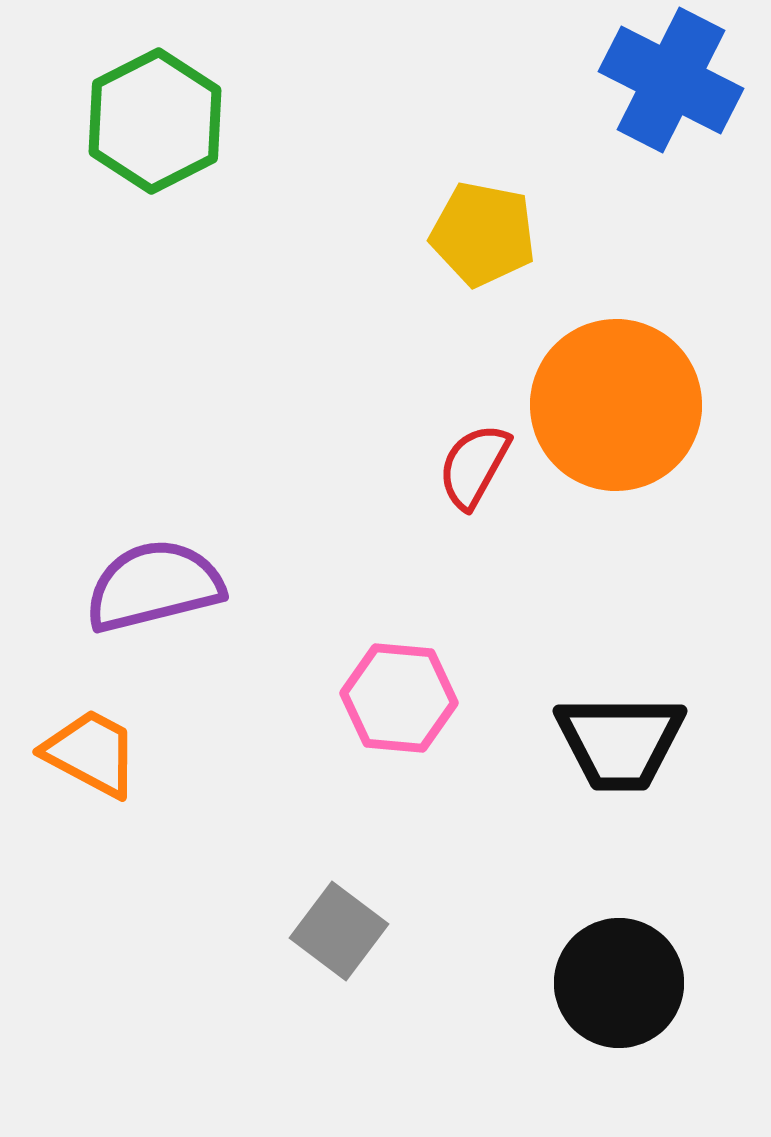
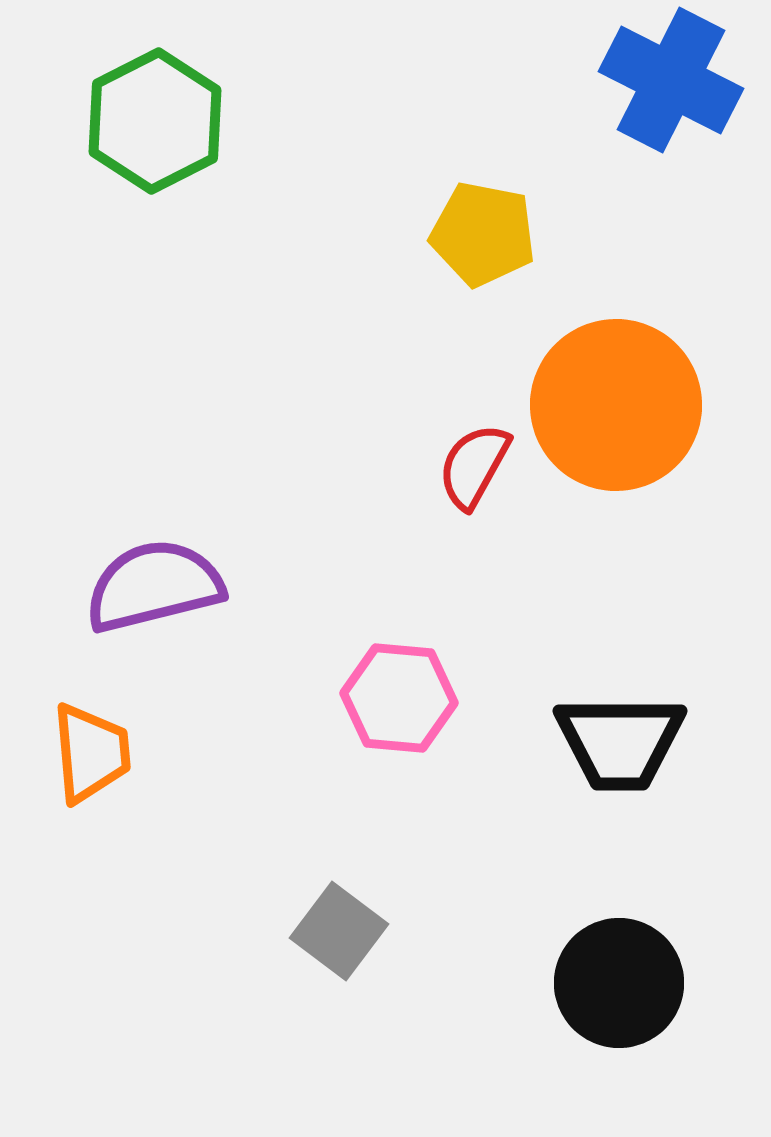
orange trapezoid: rotated 57 degrees clockwise
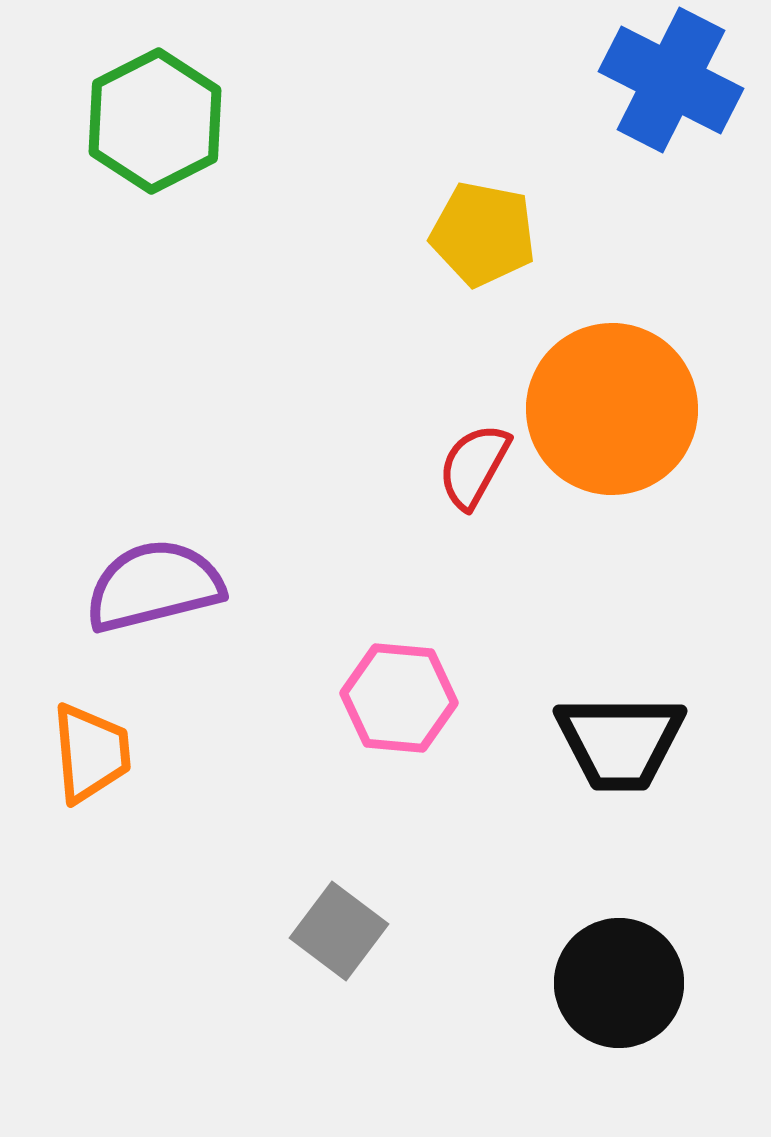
orange circle: moved 4 px left, 4 px down
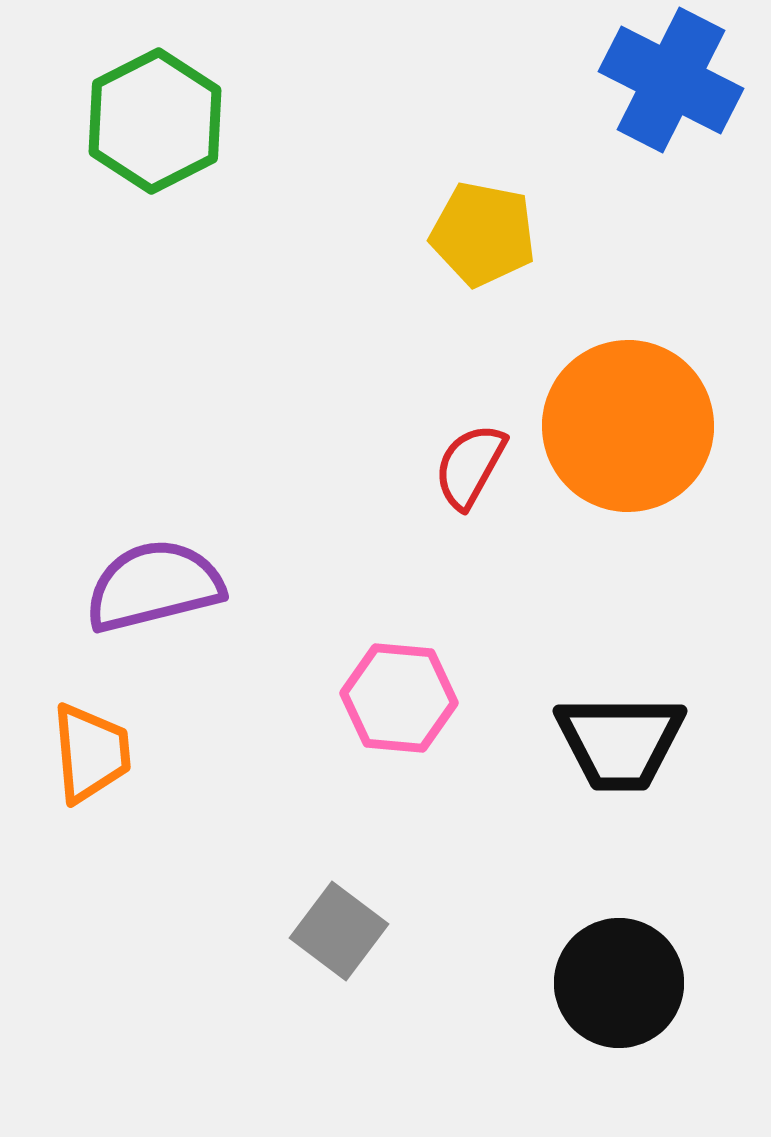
orange circle: moved 16 px right, 17 px down
red semicircle: moved 4 px left
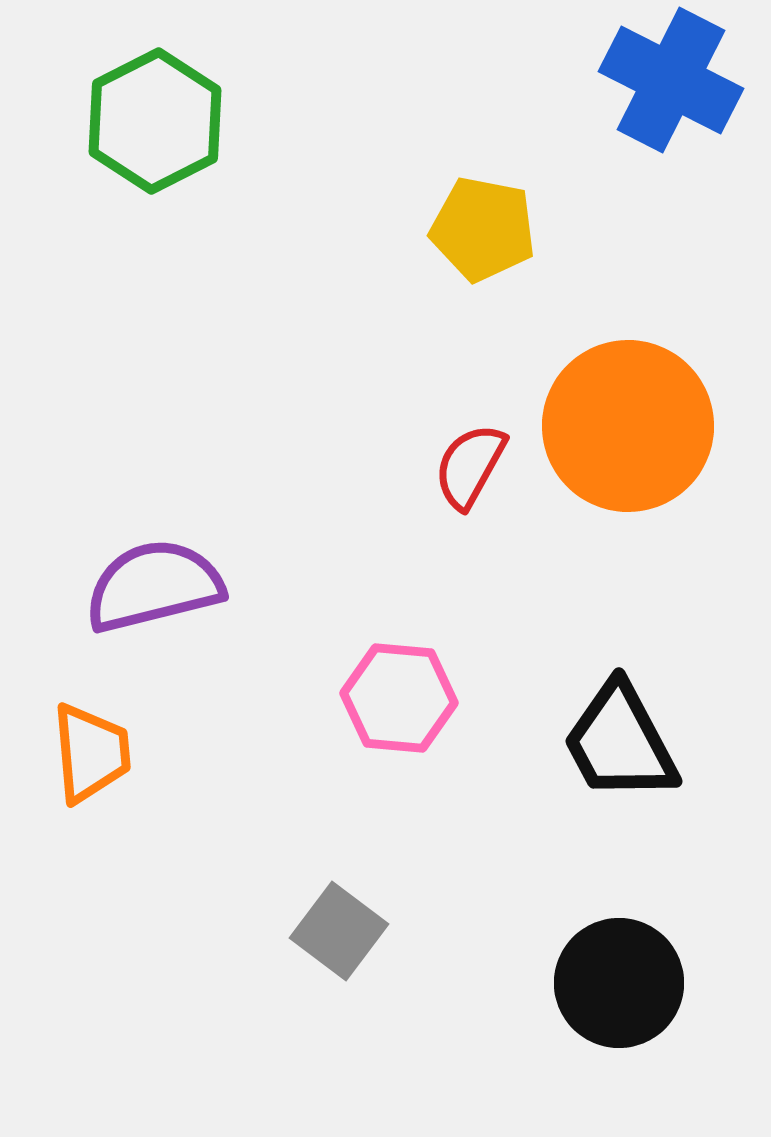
yellow pentagon: moved 5 px up
black trapezoid: rotated 62 degrees clockwise
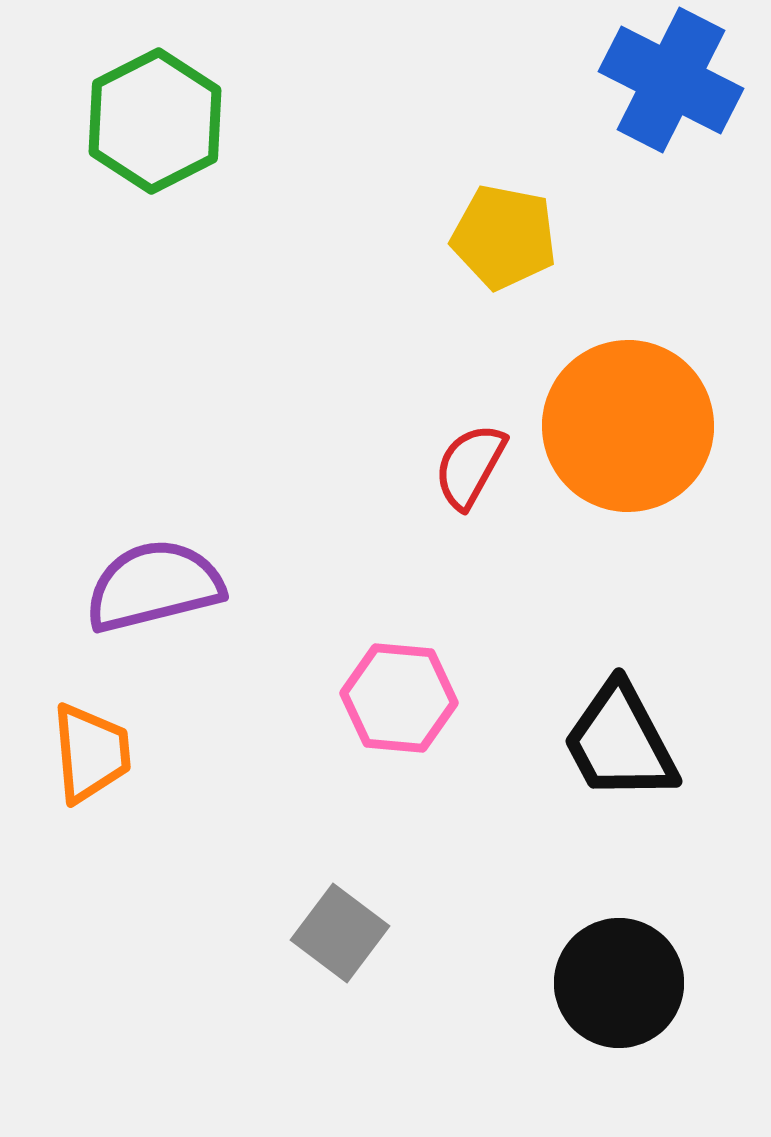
yellow pentagon: moved 21 px right, 8 px down
gray square: moved 1 px right, 2 px down
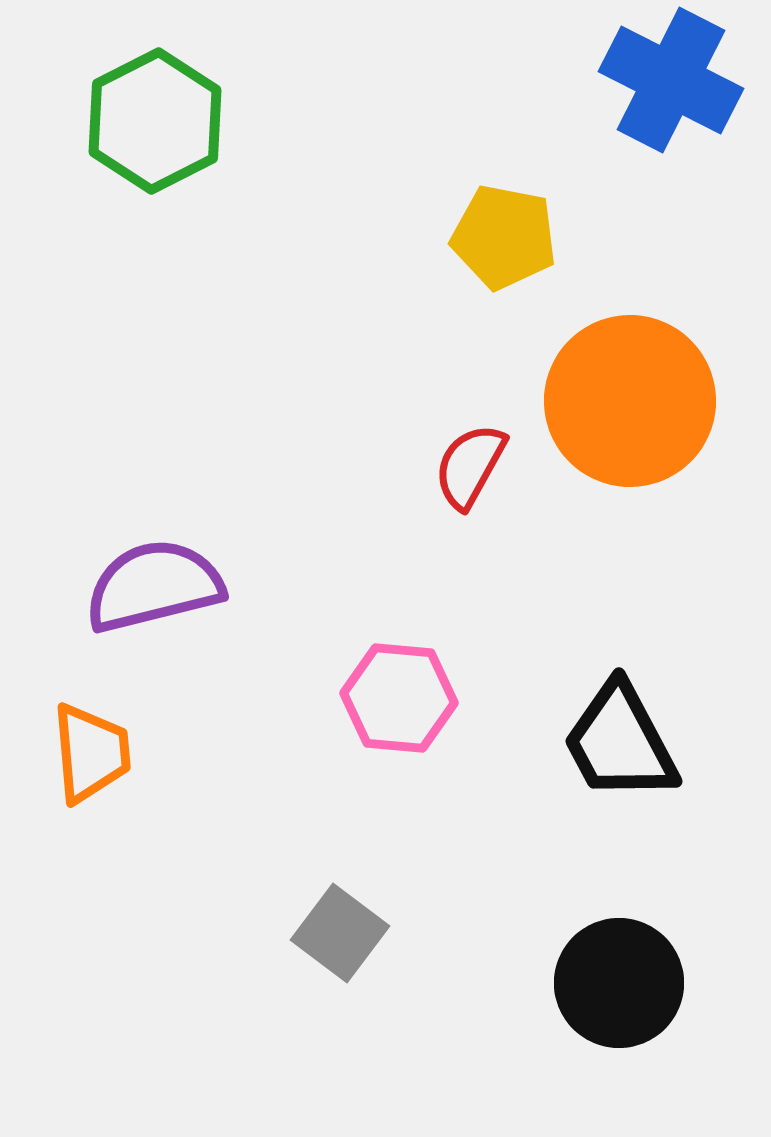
orange circle: moved 2 px right, 25 px up
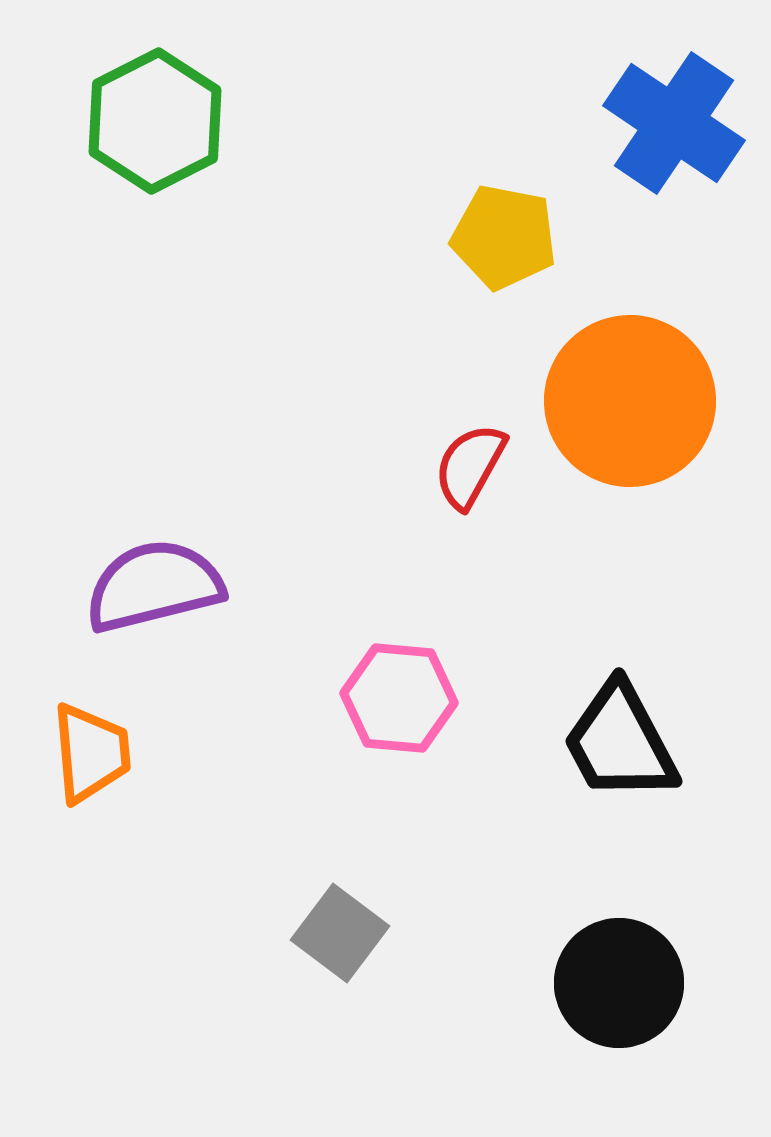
blue cross: moved 3 px right, 43 px down; rotated 7 degrees clockwise
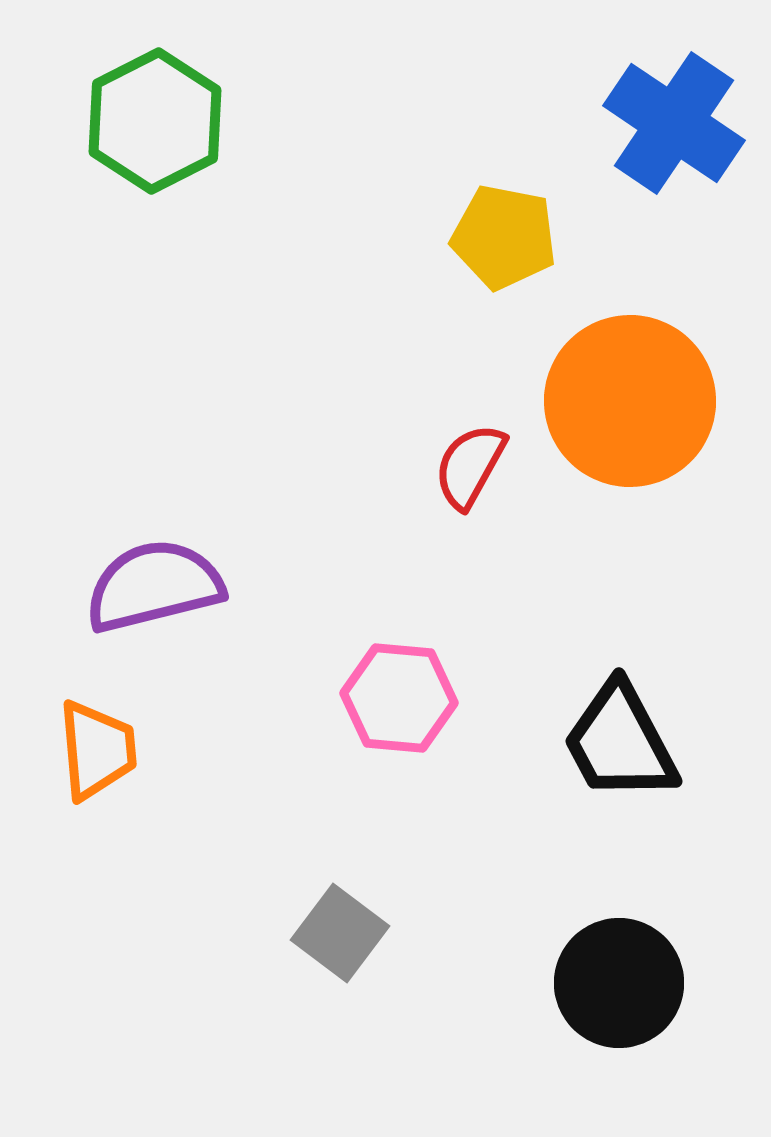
orange trapezoid: moved 6 px right, 3 px up
